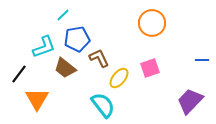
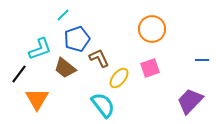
orange circle: moved 6 px down
blue pentagon: rotated 10 degrees counterclockwise
cyan L-shape: moved 4 px left, 2 px down
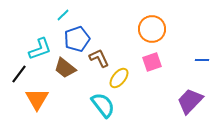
pink square: moved 2 px right, 6 px up
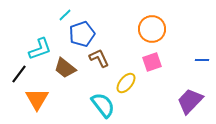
cyan line: moved 2 px right
blue pentagon: moved 5 px right, 5 px up
yellow ellipse: moved 7 px right, 5 px down
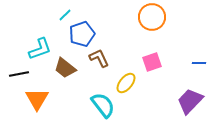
orange circle: moved 12 px up
blue line: moved 3 px left, 3 px down
black line: rotated 42 degrees clockwise
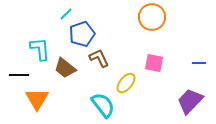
cyan line: moved 1 px right, 1 px up
cyan L-shape: rotated 75 degrees counterclockwise
pink square: moved 2 px right, 1 px down; rotated 30 degrees clockwise
black line: moved 1 px down; rotated 12 degrees clockwise
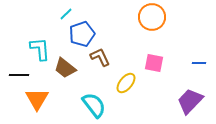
brown L-shape: moved 1 px right, 1 px up
cyan semicircle: moved 9 px left
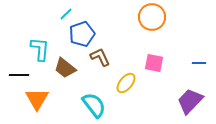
cyan L-shape: rotated 10 degrees clockwise
